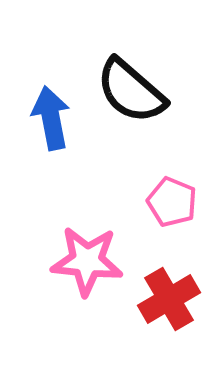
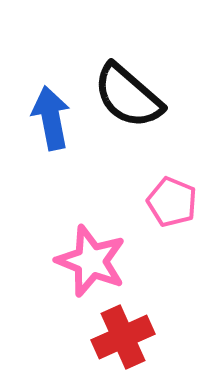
black semicircle: moved 3 px left, 5 px down
pink star: moved 4 px right; rotated 16 degrees clockwise
red cross: moved 46 px left, 38 px down; rotated 6 degrees clockwise
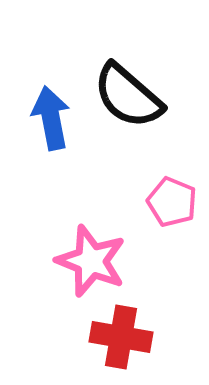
red cross: moved 2 px left; rotated 34 degrees clockwise
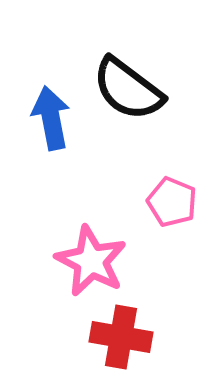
black semicircle: moved 7 px up; rotated 4 degrees counterclockwise
pink star: rotated 6 degrees clockwise
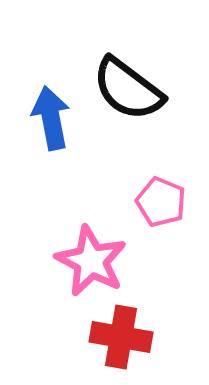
pink pentagon: moved 11 px left
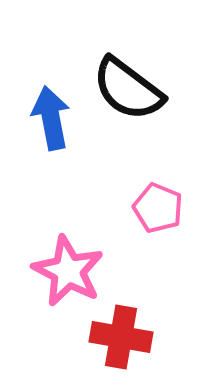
pink pentagon: moved 3 px left, 6 px down
pink star: moved 23 px left, 10 px down
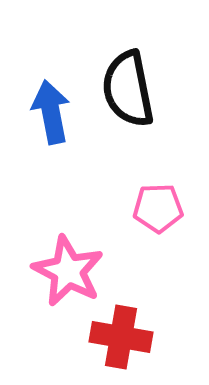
black semicircle: rotated 42 degrees clockwise
blue arrow: moved 6 px up
pink pentagon: rotated 24 degrees counterclockwise
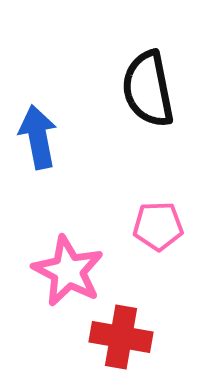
black semicircle: moved 20 px right
blue arrow: moved 13 px left, 25 px down
pink pentagon: moved 18 px down
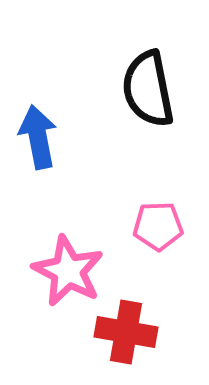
red cross: moved 5 px right, 5 px up
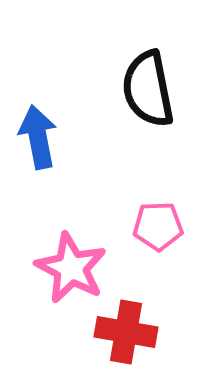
pink star: moved 3 px right, 3 px up
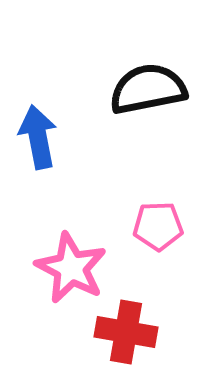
black semicircle: rotated 90 degrees clockwise
